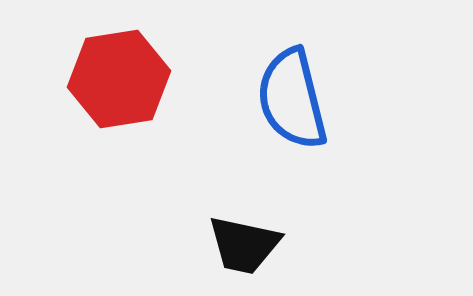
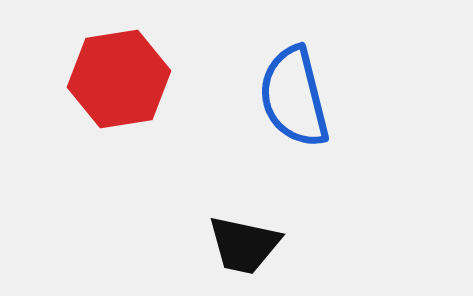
blue semicircle: moved 2 px right, 2 px up
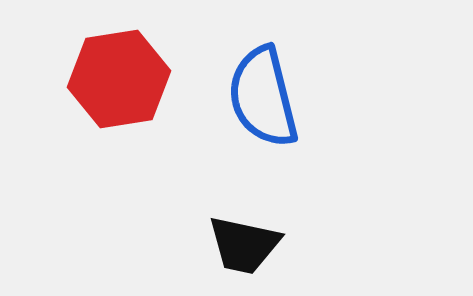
blue semicircle: moved 31 px left
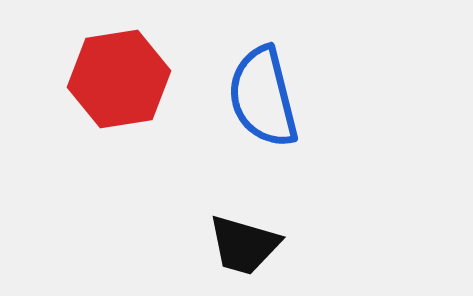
black trapezoid: rotated 4 degrees clockwise
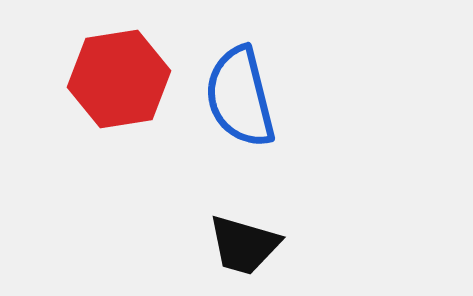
blue semicircle: moved 23 px left
